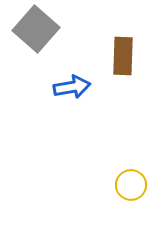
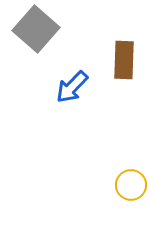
brown rectangle: moved 1 px right, 4 px down
blue arrow: rotated 144 degrees clockwise
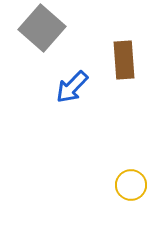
gray square: moved 6 px right, 1 px up
brown rectangle: rotated 6 degrees counterclockwise
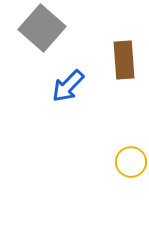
blue arrow: moved 4 px left, 1 px up
yellow circle: moved 23 px up
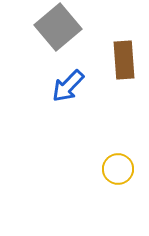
gray square: moved 16 px right, 1 px up; rotated 9 degrees clockwise
yellow circle: moved 13 px left, 7 px down
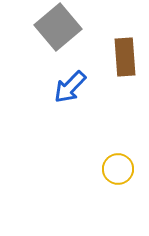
brown rectangle: moved 1 px right, 3 px up
blue arrow: moved 2 px right, 1 px down
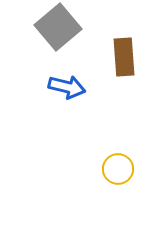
brown rectangle: moved 1 px left
blue arrow: moved 3 px left; rotated 120 degrees counterclockwise
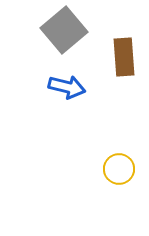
gray square: moved 6 px right, 3 px down
yellow circle: moved 1 px right
